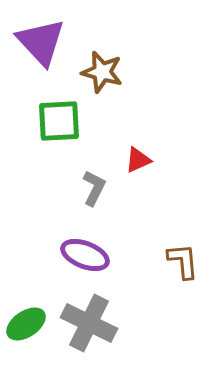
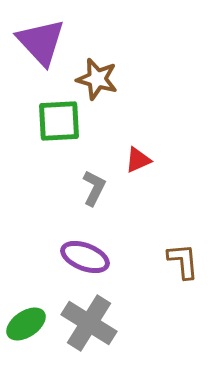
brown star: moved 5 px left, 7 px down
purple ellipse: moved 2 px down
gray cross: rotated 6 degrees clockwise
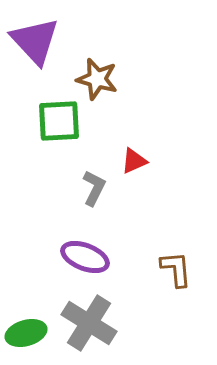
purple triangle: moved 6 px left, 1 px up
red triangle: moved 4 px left, 1 px down
brown L-shape: moved 7 px left, 8 px down
green ellipse: moved 9 px down; rotated 18 degrees clockwise
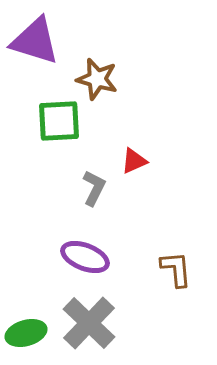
purple triangle: rotated 30 degrees counterclockwise
gray cross: rotated 12 degrees clockwise
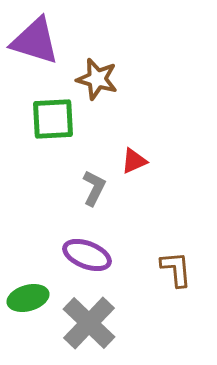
green square: moved 6 px left, 2 px up
purple ellipse: moved 2 px right, 2 px up
green ellipse: moved 2 px right, 35 px up
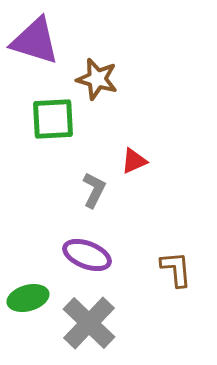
gray L-shape: moved 2 px down
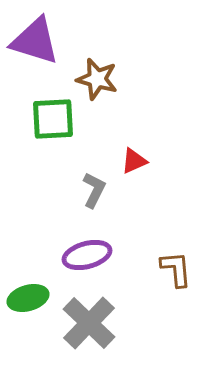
purple ellipse: rotated 36 degrees counterclockwise
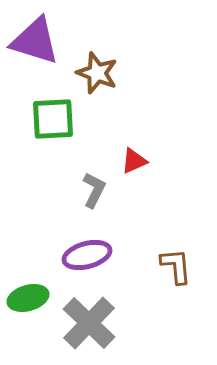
brown star: moved 6 px up; rotated 6 degrees clockwise
brown L-shape: moved 3 px up
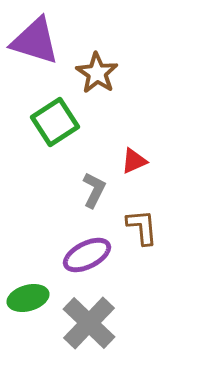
brown star: rotated 12 degrees clockwise
green square: moved 2 px right, 3 px down; rotated 30 degrees counterclockwise
purple ellipse: rotated 12 degrees counterclockwise
brown L-shape: moved 34 px left, 39 px up
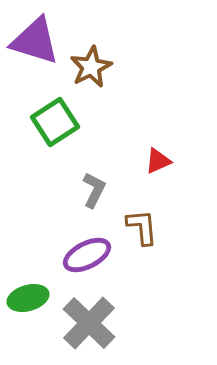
brown star: moved 6 px left, 6 px up; rotated 12 degrees clockwise
red triangle: moved 24 px right
